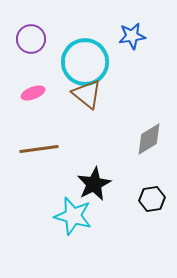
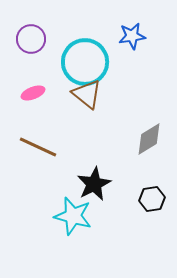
brown line: moved 1 px left, 2 px up; rotated 33 degrees clockwise
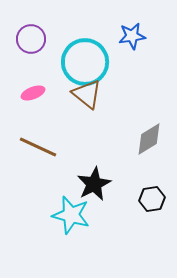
cyan star: moved 2 px left, 1 px up
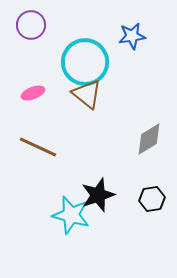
purple circle: moved 14 px up
black star: moved 4 px right, 11 px down; rotated 8 degrees clockwise
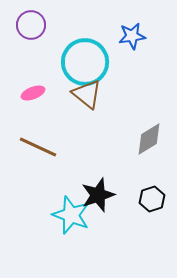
black hexagon: rotated 10 degrees counterclockwise
cyan star: rotated 6 degrees clockwise
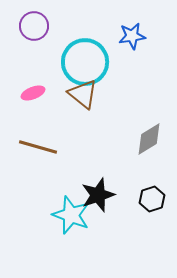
purple circle: moved 3 px right, 1 px down
brown triangle: moved 4 px left
brown line: rotated 9 degrees counterclockwise
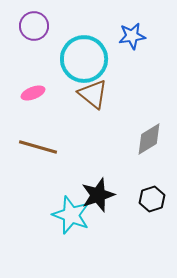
cyan circle: moved 1 px left, 3 px up
brown triangle: moved 10 px right
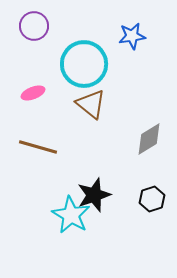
cyan circle: moved 5 px down
brown triangle: moved 2 px left, 10 px down
black star: moved 4 px left
cyan star: rotated 9 degrees clockwise
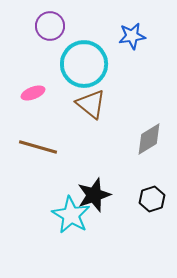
purple circle: moved 16 px right
